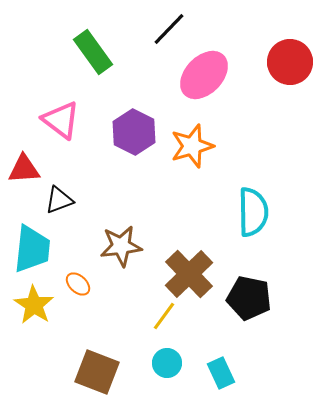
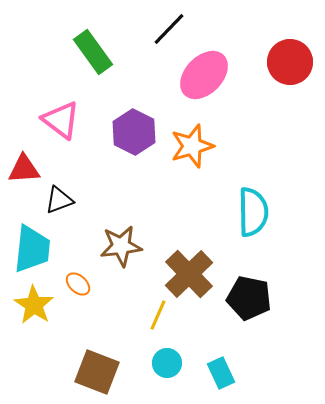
yellow line: moved 6 px left, 1 px up; rotated 12 degrees counterclockwise
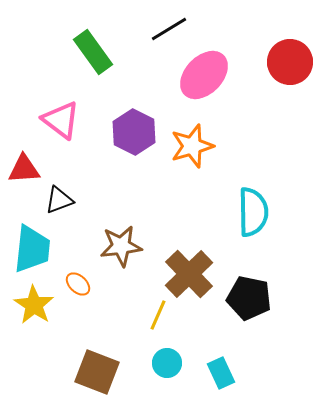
black line: rotated 15 degrees clockwise
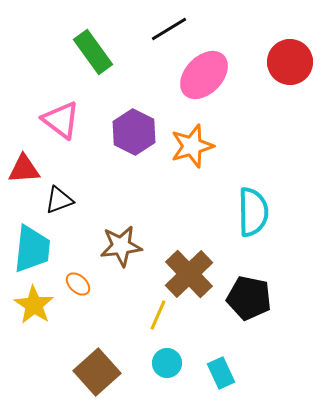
brown square: rotated 27 degrees clockwise
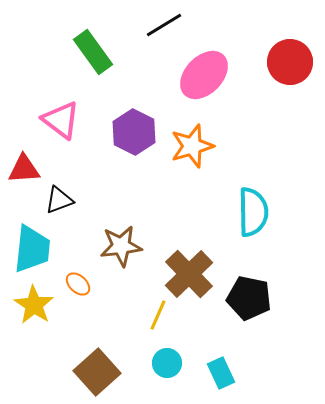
black line: moved 5 px left, 4 px up
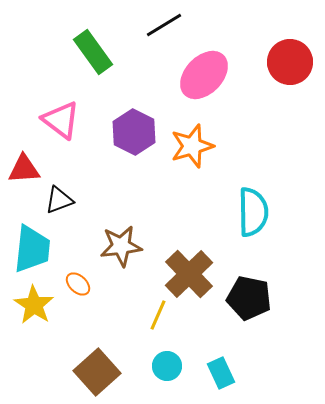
cyan circle: moved 3 px down
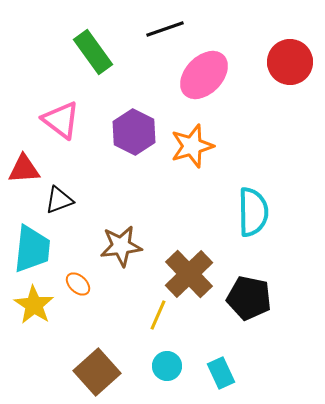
black line: moved 1 px right, 4 px down; rotated 12 degrees clockwise
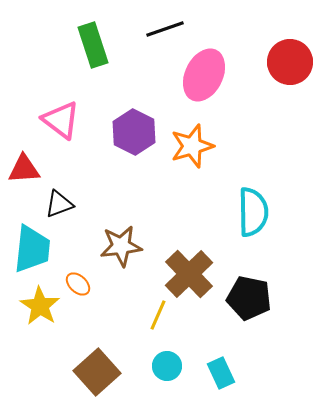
green rectangle: moved 7 px up; rotated 18 degrees clockwise
pink ellipse: rotated 18 degrees counterclockwise
black triangle: moved 4 px down
yellow star: moved 6 px right, 1 px down
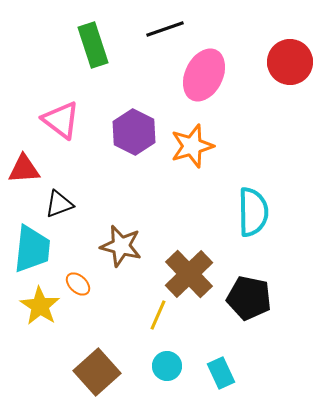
brown star: rotated 21 degrees clockwise
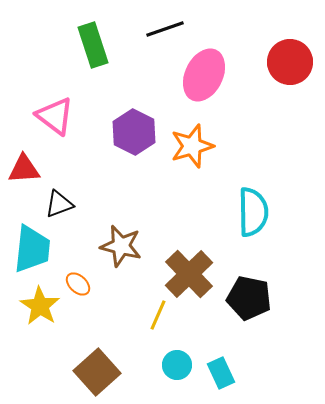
pink triangle: moved 6 px left, 4 px up
cyan circle: moved 10 px right, 1 px up
